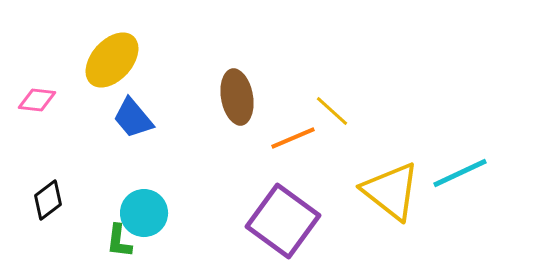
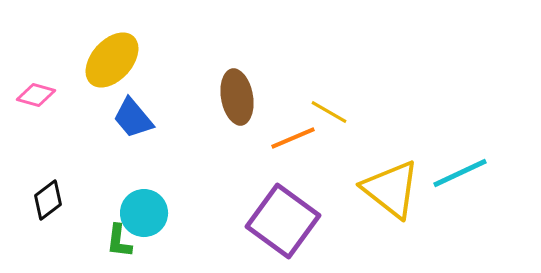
pink diamond: moved 1 px left, 5 px up; rotated 9 degrees clockwise
yellow line: moved 3 px left, 1 px down; rotated 12 degrees counterclockwise
yellow triangle: moved 2 px up
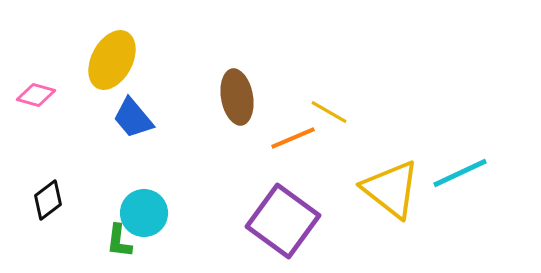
yellow ellipse: rotated 14 degrees counterclockwise
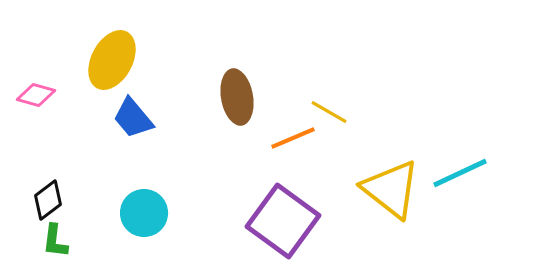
green L-shape: moved 64 px left
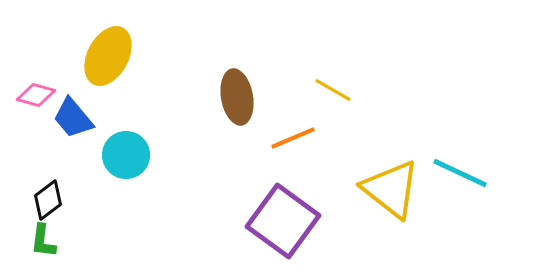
yellow ellipse: moved 4 px left, 4 px up
yellow line: moved 4 px right, 22 px up
blue trapezoid: moved 60 px left
cyan line: rotated 50 degrees clockwise
cyan circle: moved 18 px left, 58 px up
green L-shape: moved 12 px left
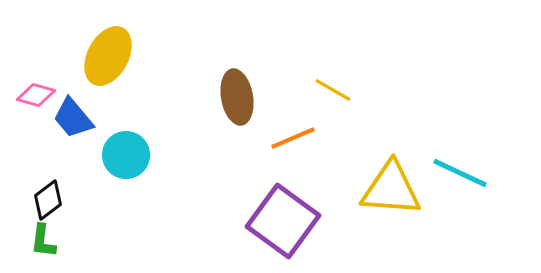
yellow triangle: rotated 34 degrees counterclockwise
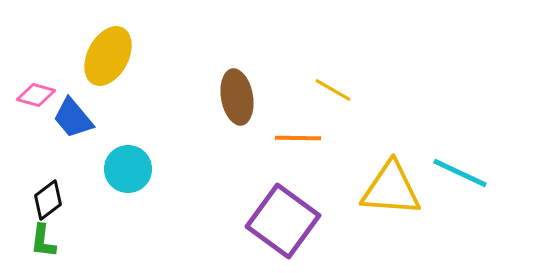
orange line: moved 5 px right; rotated 24 degrees clockwise
cyan circle: moved 2 px right, 14 px down
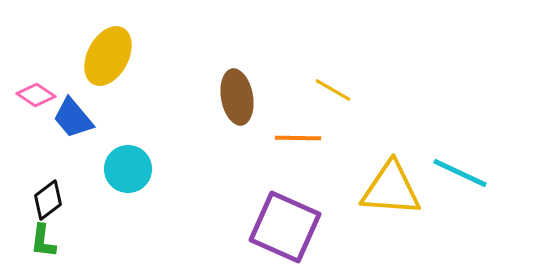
pink diamond: rotated 18 degrees clockwise
purple square: moved 2 px right, 6 px down; rotated 12 degrees counterclockwise
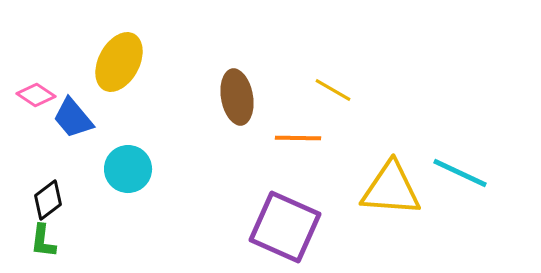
yellow ellipse: moved 11 px right, 6 px down
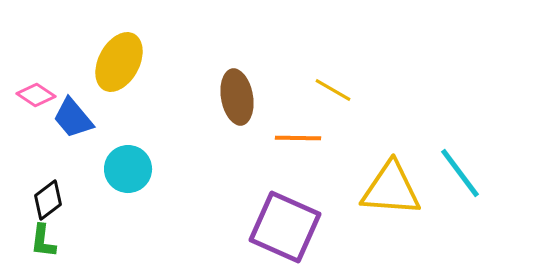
cyan line: rotated 28 degrees clockwise
